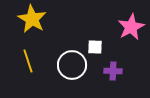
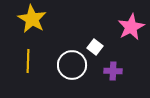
white square: rotated 35 degrees clockwise
yellow line: rotated 20 degrees clockwise
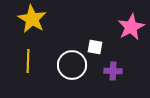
white square: rotated 28 degrees counterclockwise
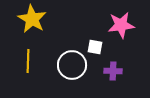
pink star: moved 10 px left, 2 px up; rotated 20 degrees clockwise
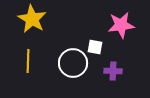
white circle: moved 1 px right, 2 px up
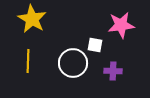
white square: moved 2 px up
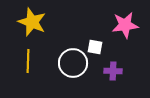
yellow star: moved 3 px down; rotated 8 degrees counterclockwise
pink star: moved 4 px right
white square: moved 2 px down
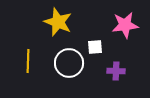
yellow star: moved 26 px right
white square: rotated 14 degrees counterclockwise
white circle: moved 4 px left
purple cross: moved 3 px right
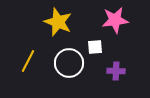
pink star: moved 10 px left, 5 px up
yellow line: rotated 25 degrees clockwise
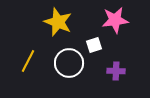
white square: moved 1 px left, 2 px up; rotated 14 degrees counterclockwise
